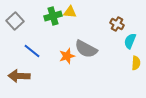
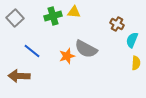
yellow triangle: moved 4 px right
gray square: moved 3 px up
cyan semicircle: moved 2 px right, 1 px up
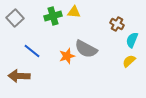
yellow semicircle: moved 7 px left, 2 px up; rotated 136 degrees counterclockwise
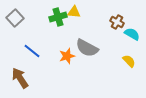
green cross: moved 5 px right, 1 px down
brown cross: moved 2 px up
cyan semicircle: moved 6 px up; rotated 98 degrees clockwise
gray semicircle: moved 1 px right, 1 px up
yellow semicircle: rotated 88 degrees clockwise
brown arrow: moved 1 px right, 2 px down; rotated 55 degrees clockwise
